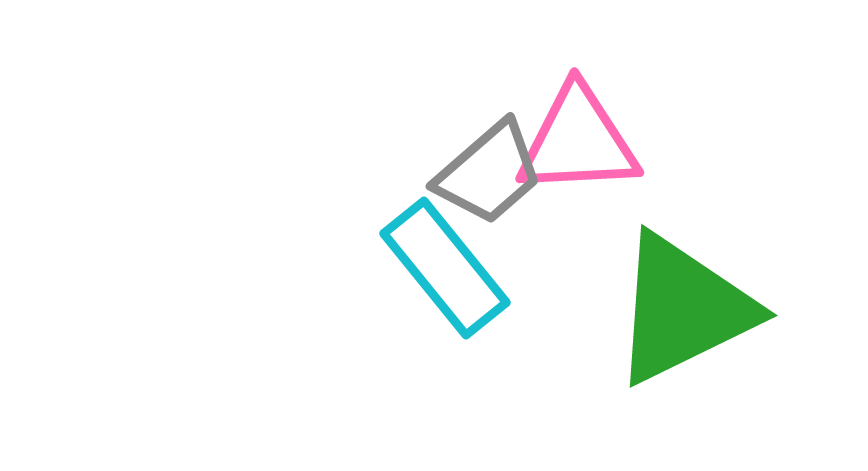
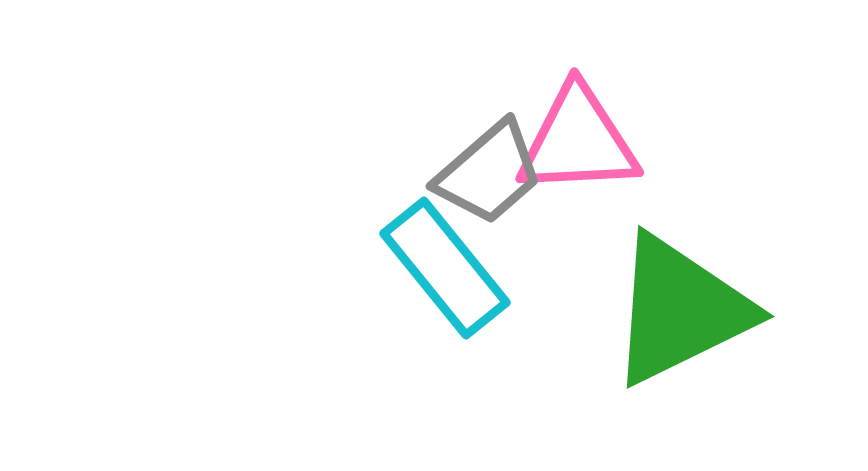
green triangle: moved 3 px left, 1 px down
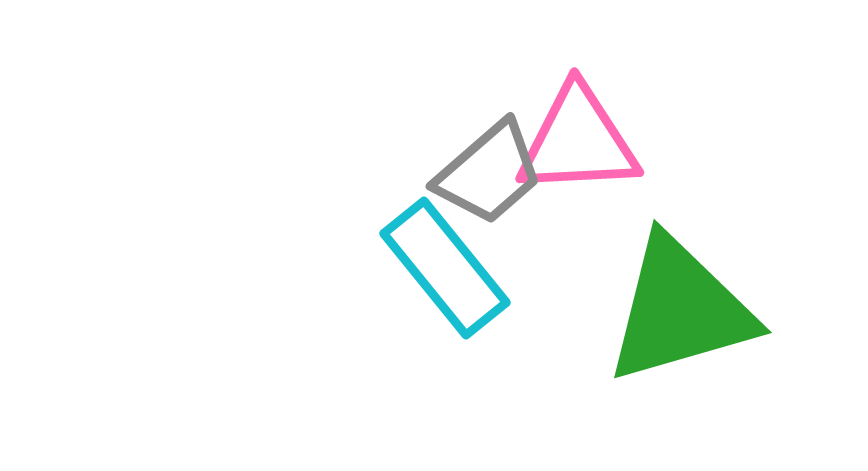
green triangle: rotated 10 degrees clockwise
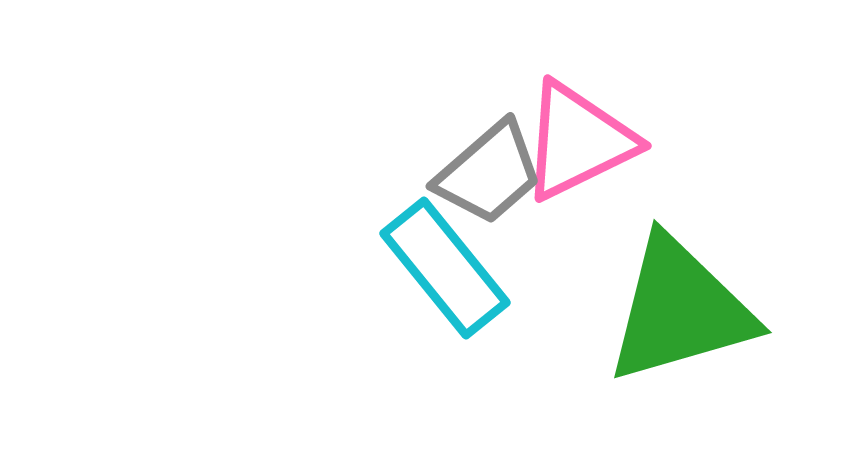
pink triangle: rotated 23 degrees counterclockwise
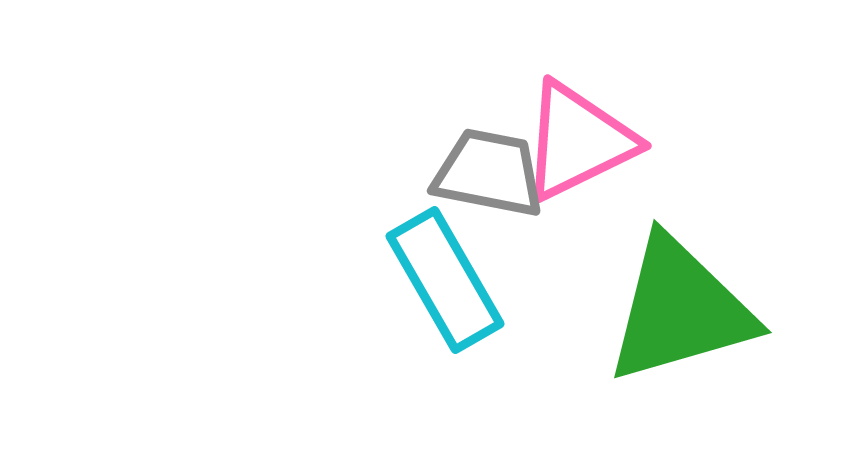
gray trapezoid: rotated 128 degrees counterclockwise
cyan rectangle: moved 12 px down; rotated 9 degrees clockwise
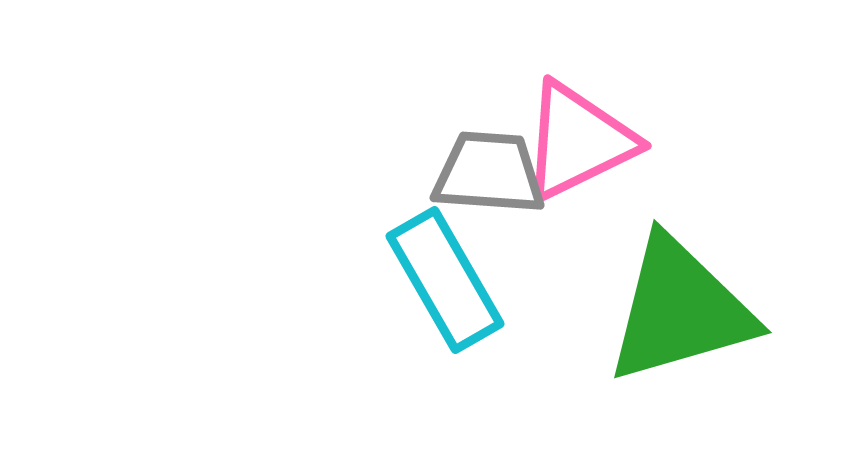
gray trapezoid: rotated 7 degrees counterclockwise
